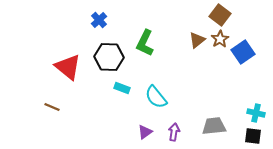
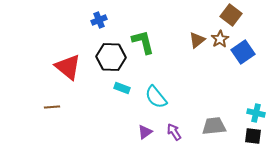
brown square: moved 11 px right
blue cross: rotated 21 degrees clockwise
green L-shape: moved 2 px left, 1 px up; rotated 140 degrees clockwise
black hexagon: moved 2 px right
brown line: rotated 28 degrees counterclockwise
purple arrow: rotated 42 degrees counterclockwise
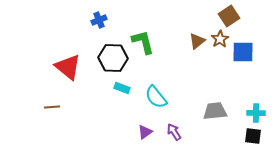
brown square: moved 2 px left, 1 px down; rotated 20 degrees clockwise
brown triangle: moved 1 px down
blue square: rotated 35 degrees clockwise
black hexagon: moved 2 px right, 1 px down
cyan cross: rotated 12 degrees counterclockwise
gray trapezoid: moved 1 px right, 15 px up
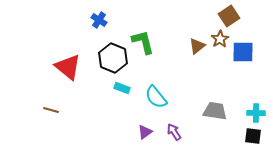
blue cross: rotated 35 degrees counterclockwise
brown triangle: moved 5 px down
black hexagon: rotated 20 degrees clockwise
brown line: moved 1 px left, 3 px down; rotated 21 degrees clockwise
gray trapezoid: rotated 15 degrees clockwise
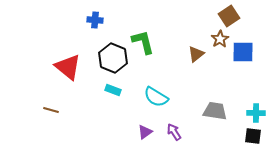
blue cross: moved 4 px left; rotated 28 degrees counterclockwise
brown triangle: moved 1 px left, 8 px down
cyan rectangle: moved 9 px left, 2 px down
cyan semicircle: rotated 20 degrees counterclockwise
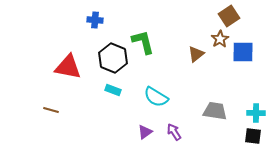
red triangle: rotated 28 degrees counterclockwise
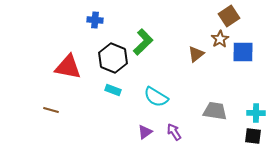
green L-shape: rotated 60 degrees clockwise
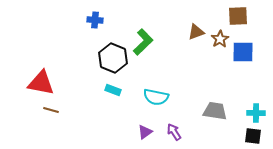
brown square: moved 9 px right; rotated 30 degrees clockwise
brown triangle: moved 22 px up; rotated 18 degrees clockwise
red triangle: moved 27 px left, 16 px down
cyan semicircle: rotated 20 degrees counterclockwise
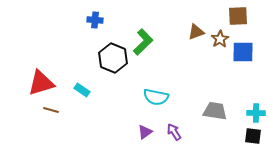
red triangle: rotated 28 degrees counterclockwise
cyan rectangle: moved 31 px left; rotated 14 degrees clockwise
